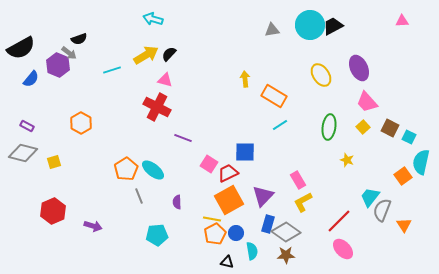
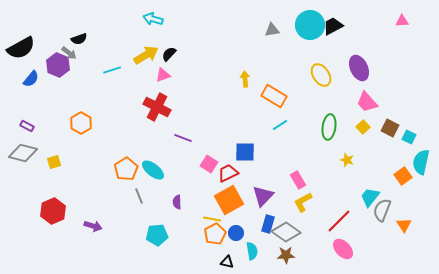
pink triangle at (165, 80): moved 2 px left, 5 px up; rotated 35 degrees counterclockwise
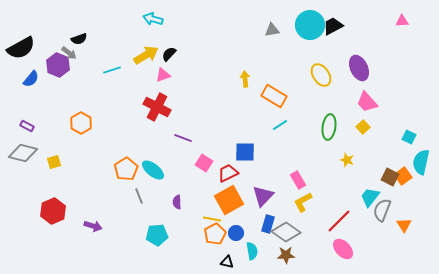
brown square at (390, 128): moved 49 px down
pink square at (209, 164): moved 5 px left, 1 px up
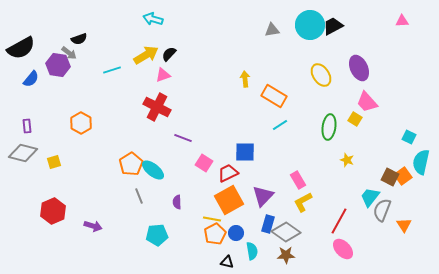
purple hexagon at (58, 65): rotated 15 degrees counterclockwise
purple rectangle at (27, 126): rotated 56 degrees clockwise
yellow square at (363, 127): moved 8 px left, 8 px up; rotated 16 degrees counterclockwise
orange pentagon at (126, 169): moved 5 px right, 5 px up
red line at (339, 221): rotated 16 degrees counterclockwise
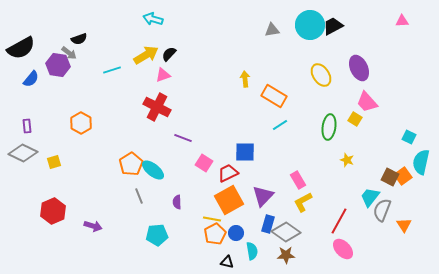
gray diamond at (23, 153): rotated 12 degrees clockwise
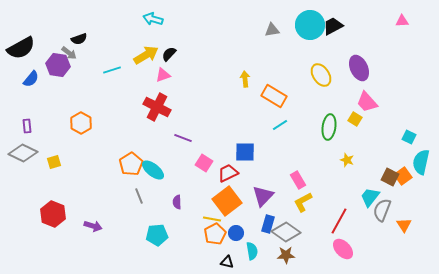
orange square at (229, 200): moved 2 px left, 1 px down; rotated 8 degrees counterclockwise
red hexagon at (53, 211): moved 3 px down; rotated 15 degrees counterclockwise
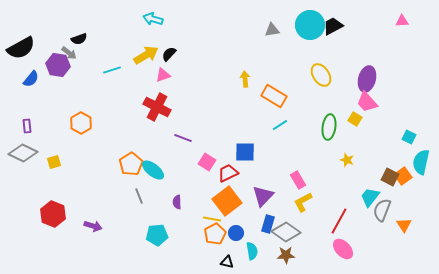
purple ellipse at (359, 68): moved 8 px right, 11 px down; rotated 40 degrees clockwise
pink square at (204, 163): moved 3 px right, 1 px up
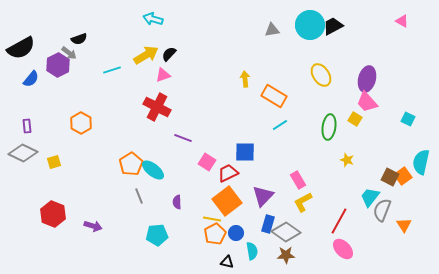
pink triangle at (402, 21): rotated 32 degrees clockwise
purple hexagon at (58, 65): rotated 25 degrees clockwise
cyan square at (409, 137): moved 1 px left, 18 px up
